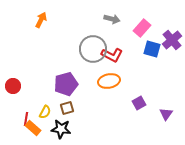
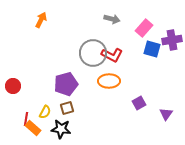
pink rectangle: moved 2 px right
purple cross: rotated 30 degrees clockwise
gray circle: moved 4 px down
orange ellipse: rotated 10 degrees clockwise
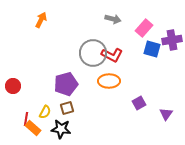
gray arrow: moved 1 px right
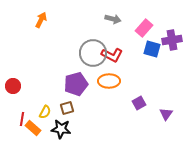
purple pentagon: moved 10 px right
red line: moved 4 px left
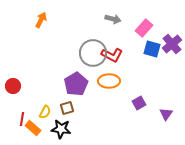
purple cross: moved 4 px down; rotated 30 degrees counterclockwise
purple pentagon: rotated 15 degrees counterclockwise
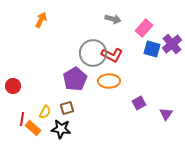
purple pentagon: moved 1 px left, 5 px up
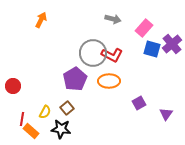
brown square: rotated 24 degrees counterclockwise
orange rectangle: moved 2 px left, 3 px down
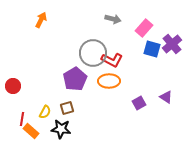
red L-shape: moved 5 px down
brown square: rotated 24 degrees clockwise
purple triangle: moved 17 px up; rotated 32 degrees counterclockwise
